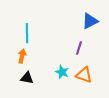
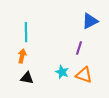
cyan line: moved 1 px left, 1 px up
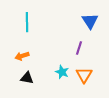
blue triangle: rotated 36 degrees counterclockwise
cyan line: moved 1 px right, 10 px up
orange arrow: rotated 120 degrees counterclockwise
orange triangle: rotated 42 degrees clockwise
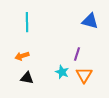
blue triangle: rotated 42 degrees counterclockwise
purple line: moved 2 px left, 6 px down
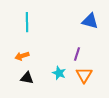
cyan star: moved 3 px left, 1 px down
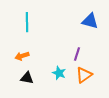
orange triangle: rotated 24 degrees clockwise
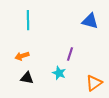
cyan line: moved 1 px right, 2 px up
purple line: moved 7 px left
orange triangle: moved 10 px right, 8 px down
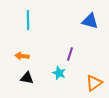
orange arrow: rotated 24 degrees clockwise
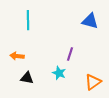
orange arrow: moved 5 px left
orange triangle: moved 1 px left, 1 px up
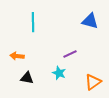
cyan line: moved 5 px right, 2 px down
purple line: rotated 48 degrees clockwise
